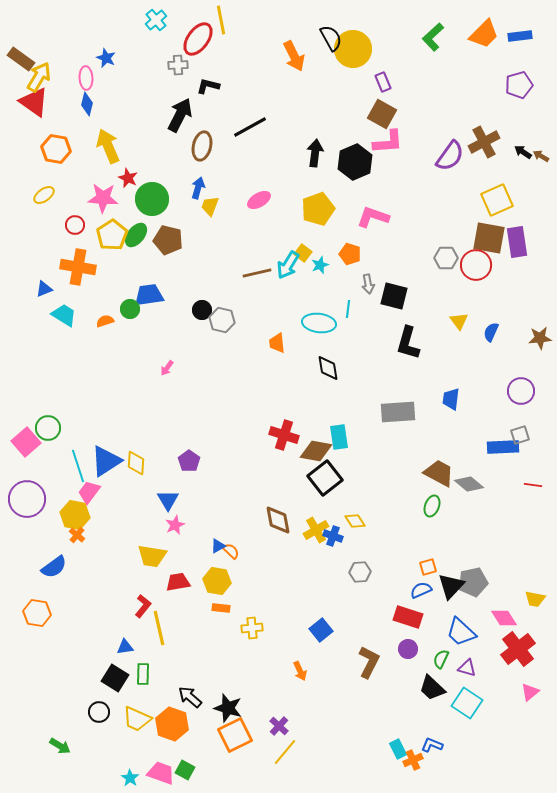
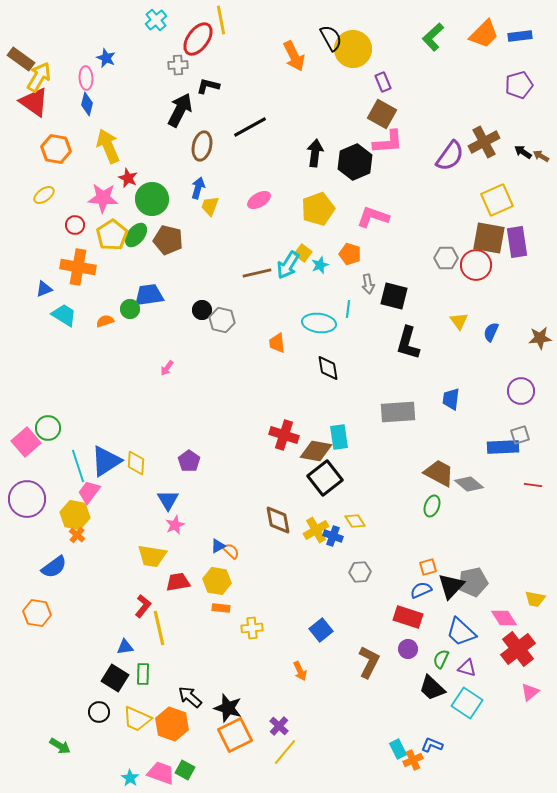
black arrow at (180, 115): moved 5 px up
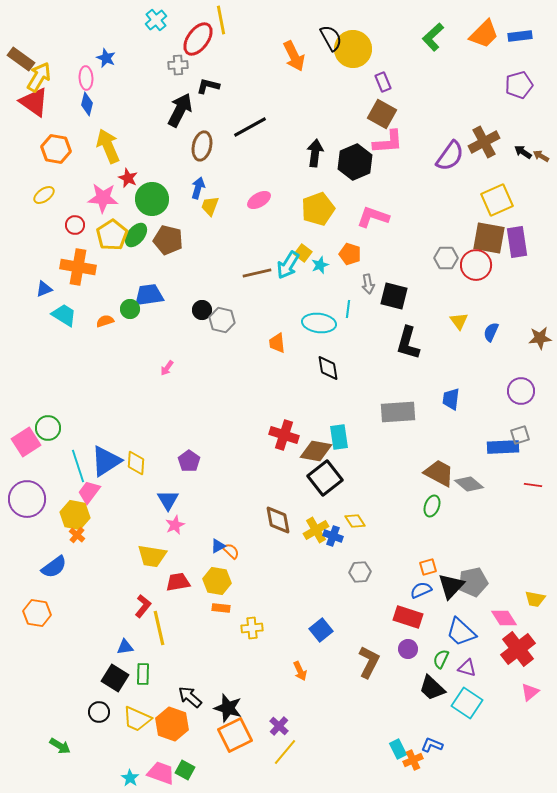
pink square at (26, 442): rotated 8 degrees clockwise
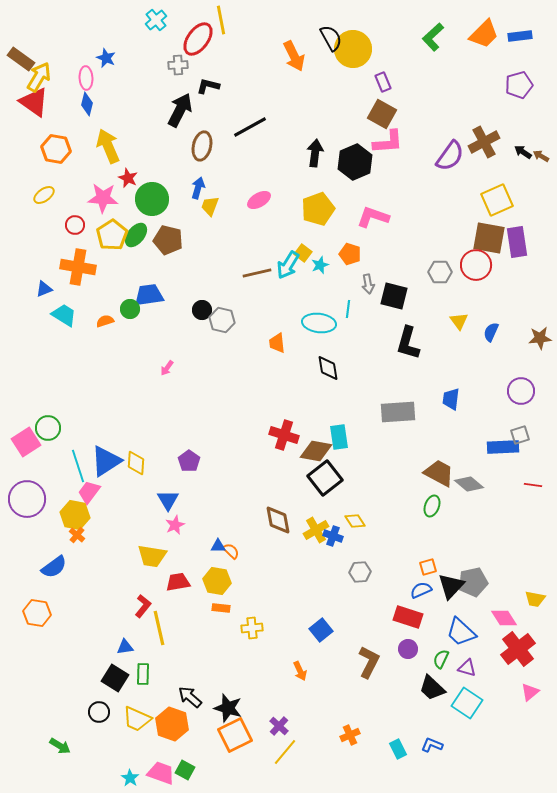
gray hexagon at (446, 258): moved 6 px left, 14 px down
blue triangle at (218, 546): rotated 28 degrees clockwise
orange cross at (413, 760): moved 63 px left, 25 px up
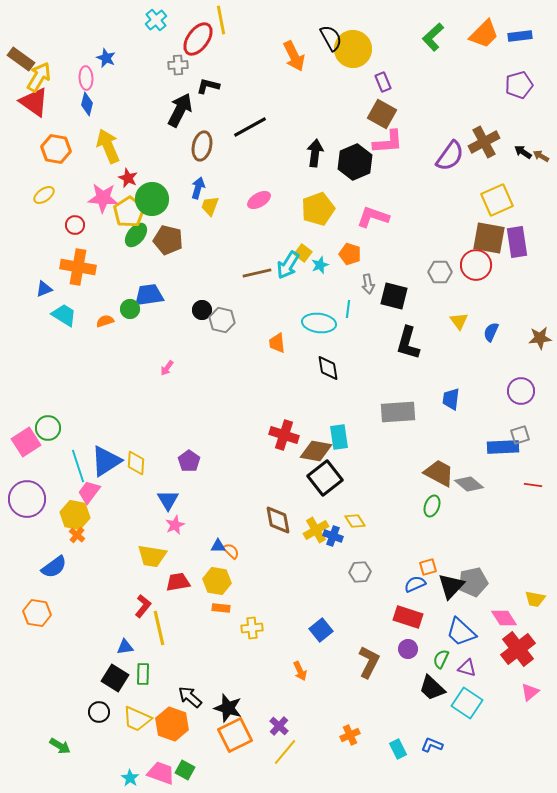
yellow pentagon at (112, 235): moved 17 px right, 23 px up
blue semicircle at (421, 590): moved 6 px left, 6 px up
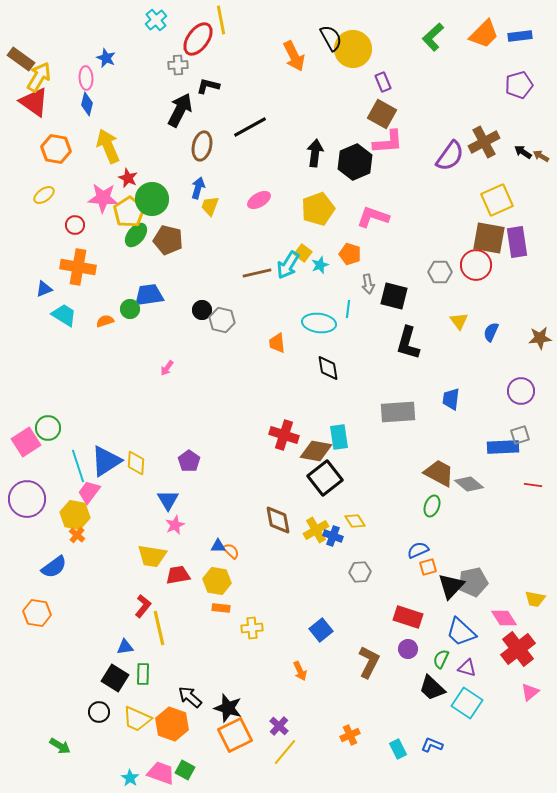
red trapezoid at (178, 582): moved 7 px up
blue semicircle at (415, 584): moved 3 px right, 34 px up
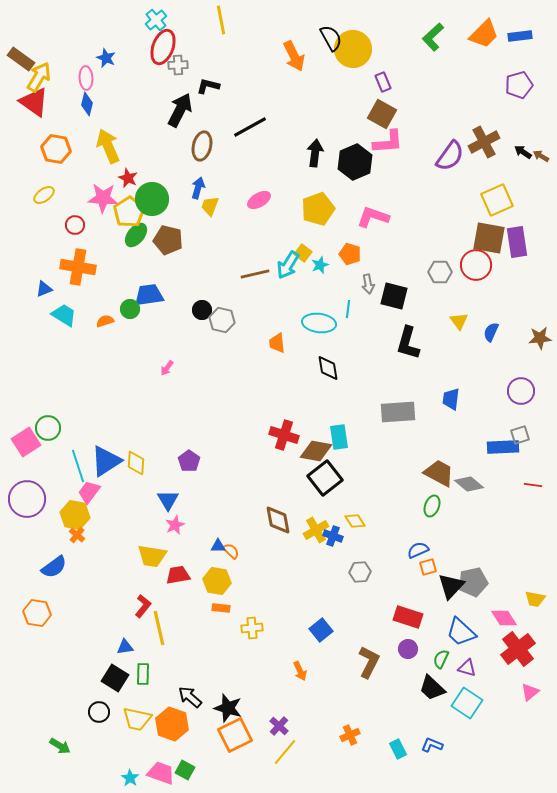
red ellipse at (198, 39): moved 35 px left, 8 px down; rotated 16 degrees counterclockwise
brown line at (257, 273): moved 2 px left, 1 px down
yellow trapezoid at (137, 719): rotated 12 degrees counterclockwise
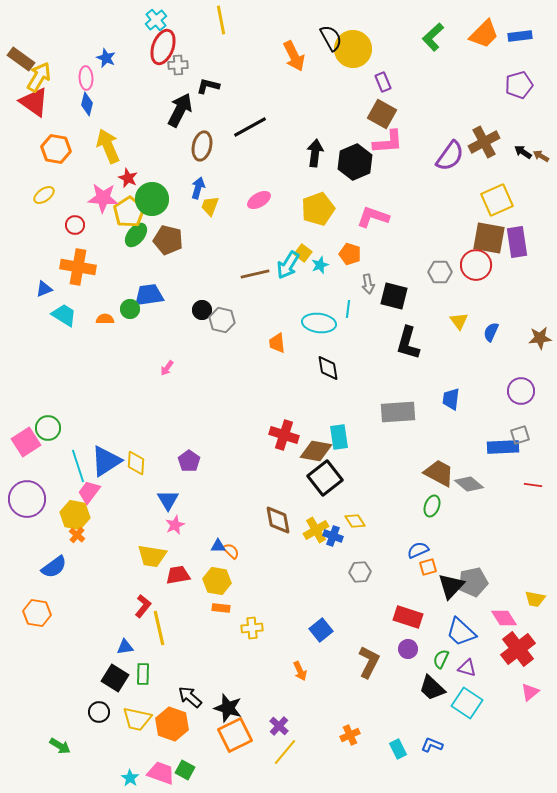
orange semicircle at (105, 321): moved 2 px up; rotated 18 degrees clockwise
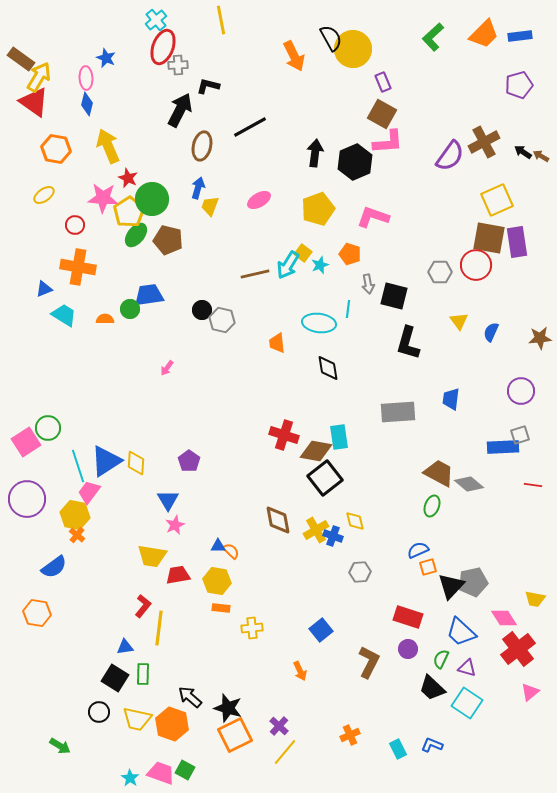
yellow diamond at (355, 521): rotated 20 degrees clockwise
yellow line at (159, 628): rotated 20 degrees clockwise
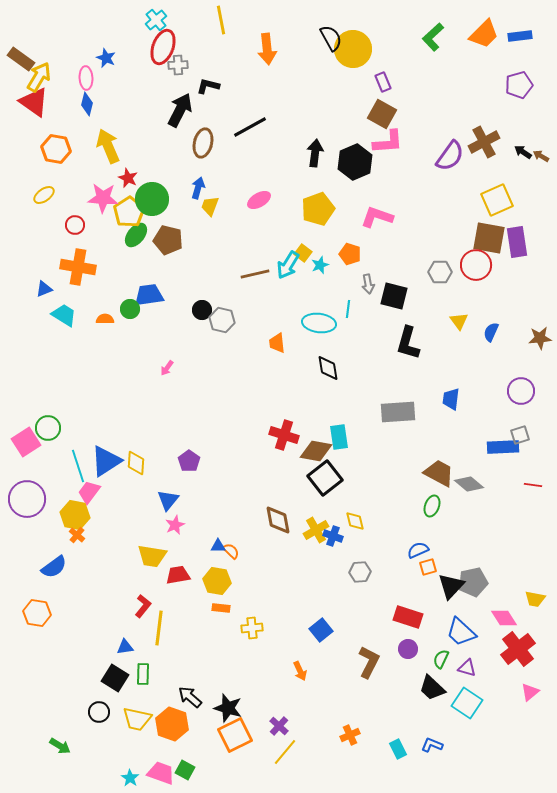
orange arrow at (294, 56): moved 27 px left, 7 px up; rotated 20 degrees clockwise
brown ellipse at (202, 146): moved 1 px right, 3 px up
pink L-shape at (373, 217): moved 4 px right
blue triangle at (168, 500): rotated 10 degrees clockwise
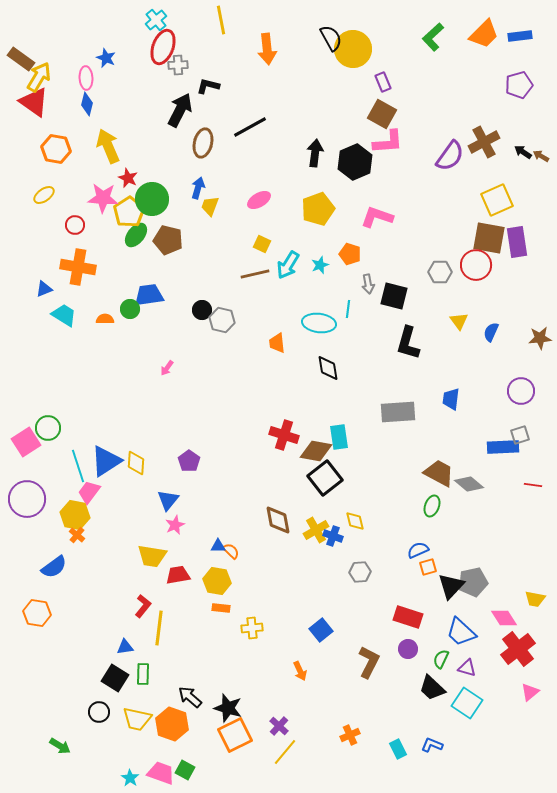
yellow square at (303, 253): moved 41 px left, 9 px up; rotated 12 degrees counterclockwise
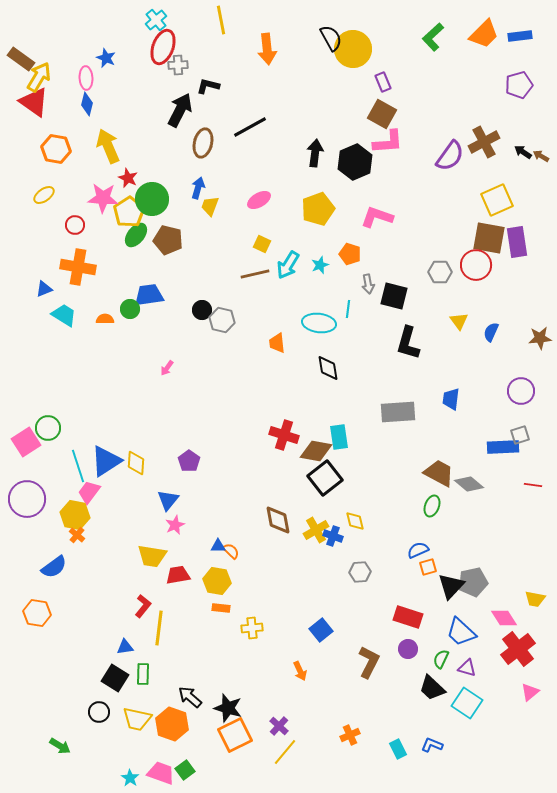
green square at (185, 770): rotated 24 degrees clockwise
